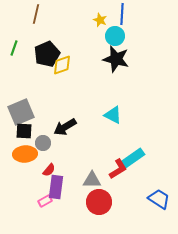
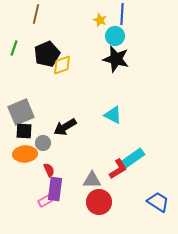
red semicircle: rotated 64 degrees counterclockwise
purple rectangle: moved 1 px left, 2 px down
blue trapezoid: moved 1 px left, 3 px down
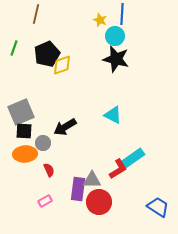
purple rectangle: moved 23 px right
blue trapezoid: moved 5 px down
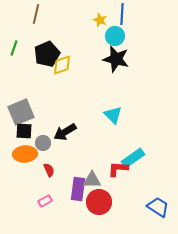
cyan triangle: rotated 18 degrees clockwise
black arrow: moved 5 px down
red L-shape: rotated 145 degrees counterclockwise
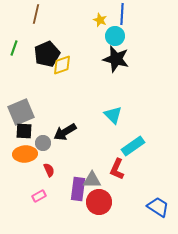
cyan rectangle: moved 12 px up
red L-shape: moved 1 px left; rotated 70 degrees counterclockwise
pink rectangle: moved 6 px left, 5 px up
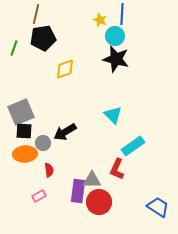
black pentagon: moved 4 px left, 16 px up; rotated 15 degrees clockwise
yellow diamond: moved 3 px right, 4 px down
red semicircle: rotated 16 degrees clockwise
purple rectangle: moved 2 px down
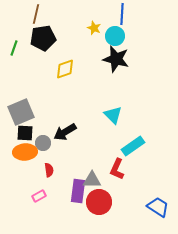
yellow star: moved 6 px left, 8 px down
black square: moved 1 px right, 2 px down
orange ellipse: moved 2 px up
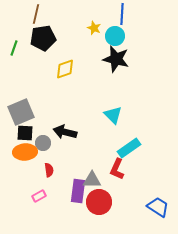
black arrow: rotated 45 degrees clockwise
cyan rectangle: moved 4 px left, 2 px down
